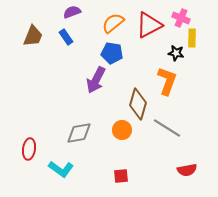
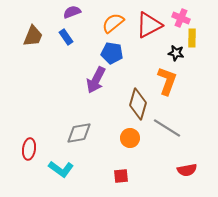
orange circle: moved 8 px right, 8 px down
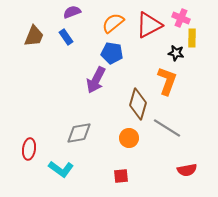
brown trapezoid: moved 1 px right
orange circle: moved 1 px left
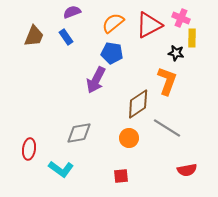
brown diamond: rotated 40 degrees clockwise
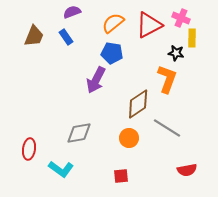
orange L-shape: moved 2 px up
